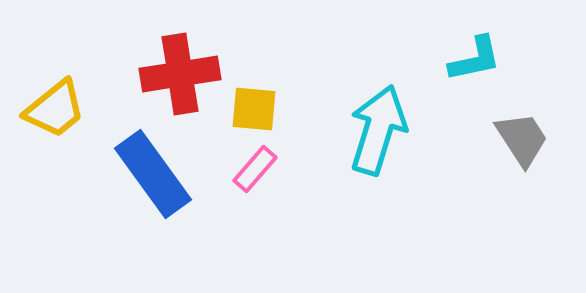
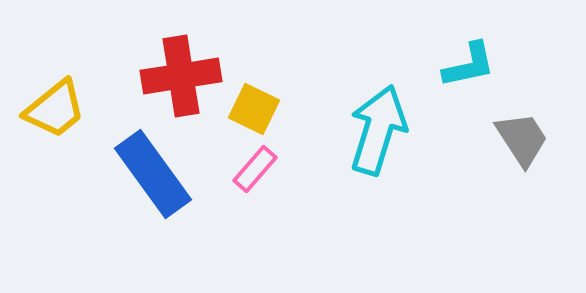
cyan L-shape: moved 6 px left, 6 px down
red cross: moved 1 px right, 2 px down
yellow square: rotated 21 degrees clockwise
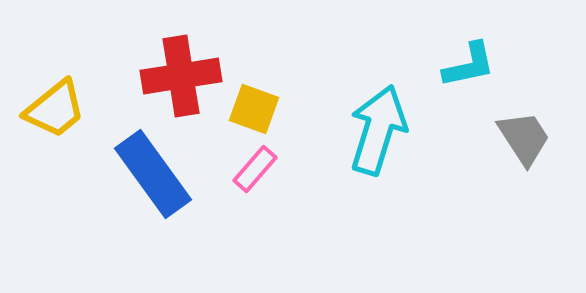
yellow square: rotated 6 degrees counterclockwise
gray trapezoid: moved 2 px right, 1 px up
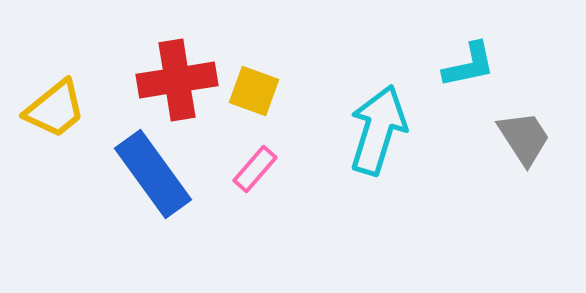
red cross: moved 4 px left, 4 px down
yellow square: moved 18 px up
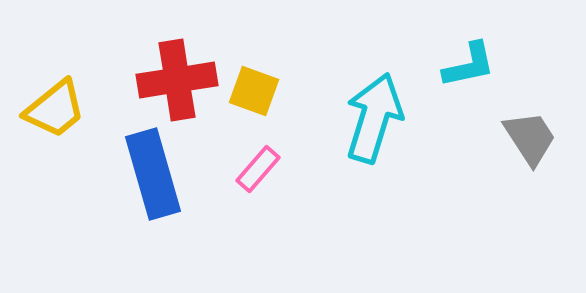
cyan arrow: moved 4 px left, 12 px up
gray trapezoid: moved 6 px right
pink rectangle: moved 3 px right
blue rectangle: rotated 20 degrees clockwise
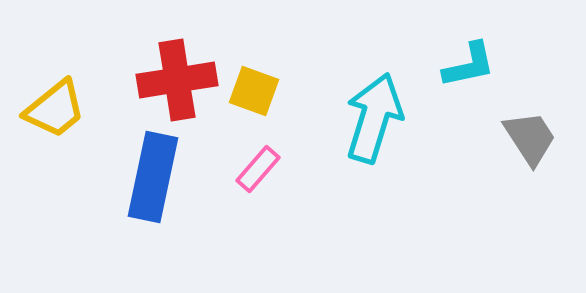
blue rectangle: moved 3 px down; rotated 28 degrees clockwise
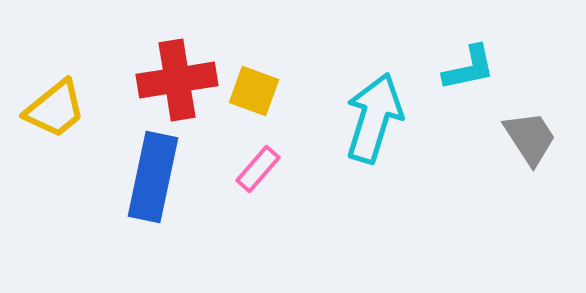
cyan L-shape: moved 3 px down
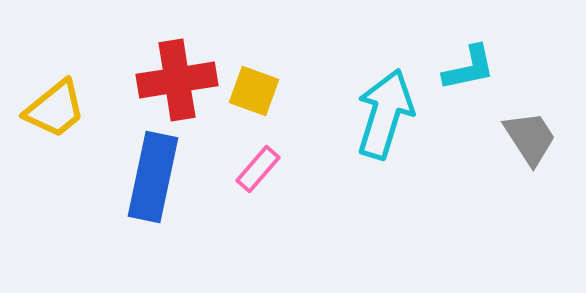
cyan arrow: moved 11 px right, 4 px up
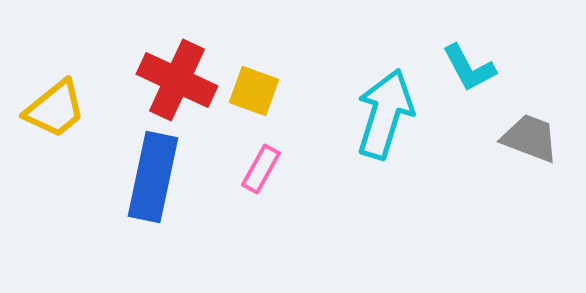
cyan L-shape: rotated 74 degrees clockwise
red cross: rotated 34 degrees clockwise
gray trapezoid: rotated 36 degrees counterclockwise
pink rectangle: moved 3 px right; rotated 12 degrees counterclockwise
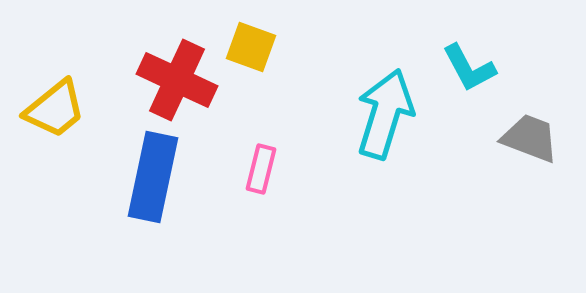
yellow square: moved 3 px left, 44 px up
pink rectangle: rotated 15 degrees counterclockwise
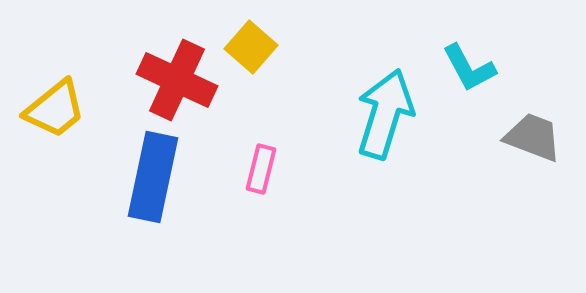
yellow square: rotated 21 degrees clockwise
gray trapezoid: moved 3 px right, 1 px up
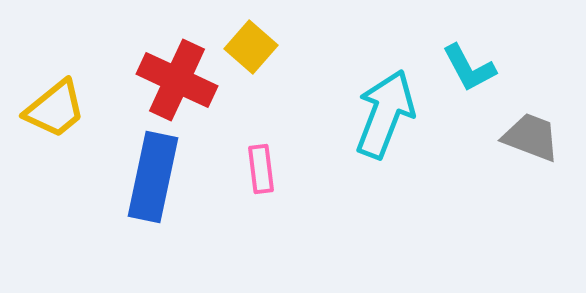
cyan arrow: rotated 4 degrees clockwise
gray trapezoid: moved 2 px left
pink rectangle: rotated 21 degrees counterclockwise
